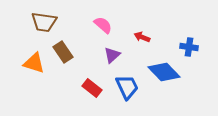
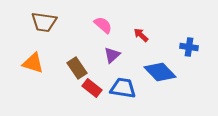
red arrow: moved 1 px left, 2 px up; rotated 21 degrees clockwise
brown rectangle: moved 14 px right, 16 px down
orange triangle: moved 1 px left
blue diamond: moved 4 px left
blue trapezoid: moved 4 px left, 1 px down; rotated 56 degrees counterclockwise
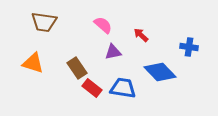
purple triangle: moved 1 px right, 3 px up; rotated 30 degrees clockwise
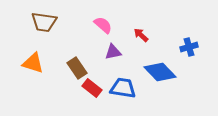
blue cross: rotated 24 degrees counterclockwise
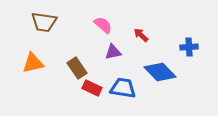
blue cross: rotated 12 degrees clockwise
orange triangle: rotated 30 degrees counterclockwise
red rectangle: rotated 12 degrees counterclockwise
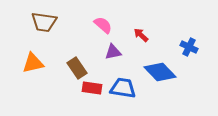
blue cross: rotated 30 degrees clockwise
red rectangle: rotated 18 degrees counterclockwise
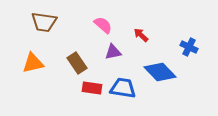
brown rectangle: moved 5 px up
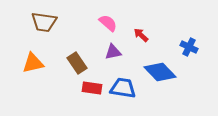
pink semicircle: moved 5 px right, 2 px up
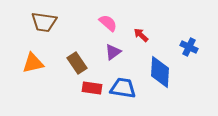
purple triangle: rotated 24 degrees counterclockwise
blue diamond: rotated 48 degrees clockwise
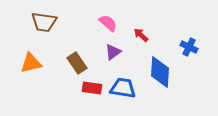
orange triangle: moved 2 px left
